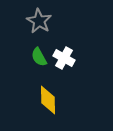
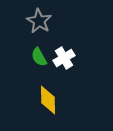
white cross: rotated 30 degrees clockwise
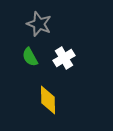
gray star: moved 3 px down; rotated 10 degrees counterclockwise
green semicircle: moved 9 px left
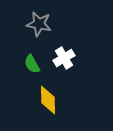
gray star: rotated 10 degrees counterclockwise
green semicircle: moved 2 px right, 7 px down
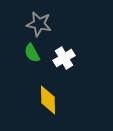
green semicircle: moved 11 px up
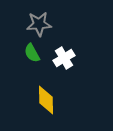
gray star: rotated 15 degrees counterclockwise
yellow diamond: moved 2 px left
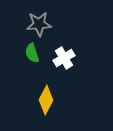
green semicircle: rotated 12 degrees clockwise
yellow diamond: rotated 28 degrees clockwise
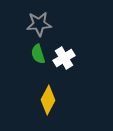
green semicircle: moved 6 px right, 1 px down
yellow diamond: moved 2 px right
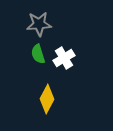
yellow diamond: moved 1 px left, 1 px up
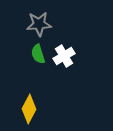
white cross: moved 2 px up
yellow diamond: moved 18 px left, 10 px down
